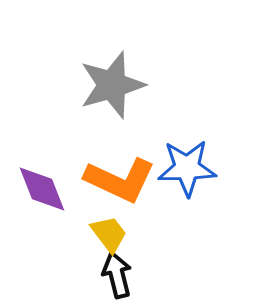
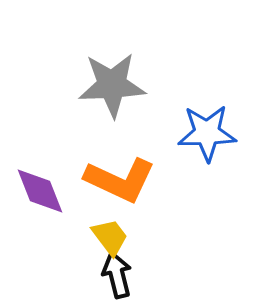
gray star: rotated 14 degrees clockwise
blue star: moved 20 px right, 35 px up
purple diamond: moved 2 px left, 2 px down
yellow trapezoid: moved 1 px right, 3 px down
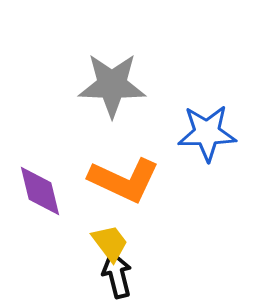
gray star: rotated 4 degrees clockwise
orange L-shape: moved 4 px right
purple diamond: rotated 8 degrees clockwise
yellow trapezoid: moved 6 px down
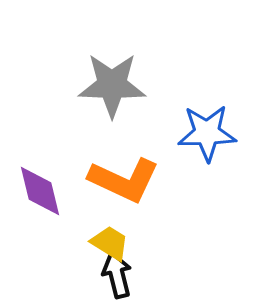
yellow trapezoid: rotated 21 degrees counterclockwise
